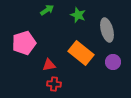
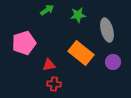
green star: rotated 28 degrees counterclockwise
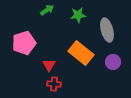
red triangle: rotated 48 degrees counterclockwise
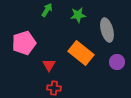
green arrow: rotated 24 degrees counterclockwise
purple circle: moved 4 px right
red cross: moved 4 px down
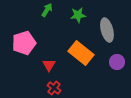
red cross: rotated 32 degrees clockwise
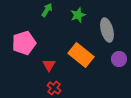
green star: rotated 14 degrees counterclockwise
orange rectangle: moved 2 px down
purple circle: moved 2 px right, 3 px up
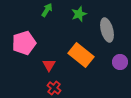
green star: moved 1 px right, 1 px up
purple circle: moved 1 px right, 3 px down
